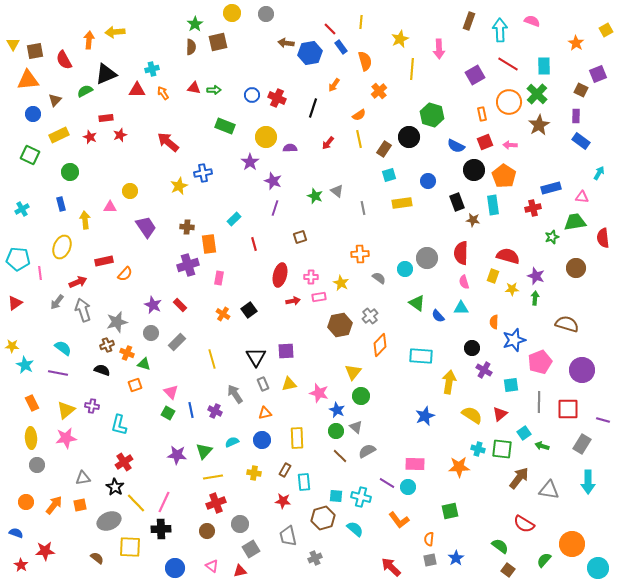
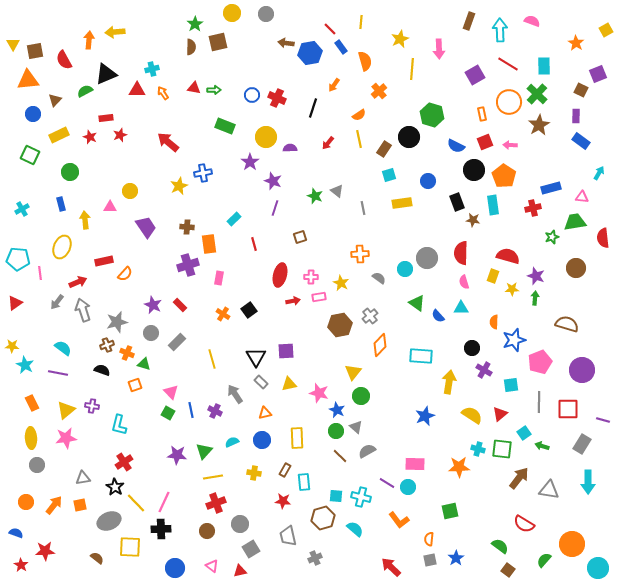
gray rectangle at (263, 384): moved 2 px left, 2 px up; rotated 24 degrees counterclockwise
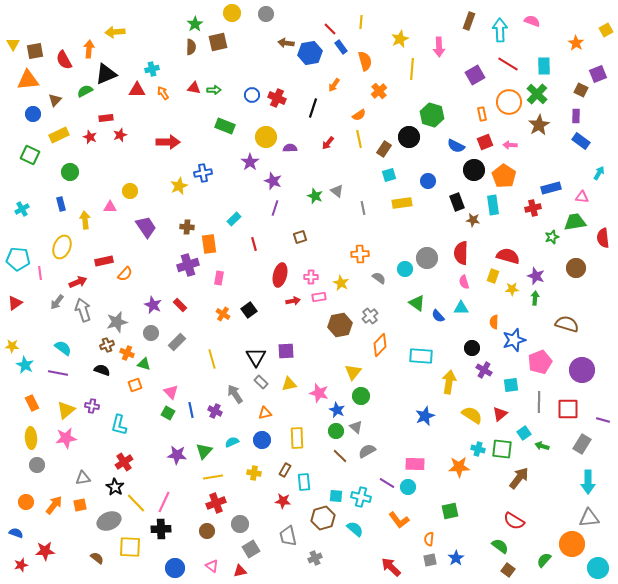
orange arrow at (89, 40): moved 9 px down
pink arrow at (439, 49): moved 2 px up
red arrow at (168, 142): rotated 140 degrees clockwise
gray triangle at (549, 490): moved 40 px right, 28 px down; rotated 15 degrees counterclockwise
red semicircle at (524, 524): moved 10 px left, 3 px up
red star at (21, 565): rotated 24 degrees clockwise
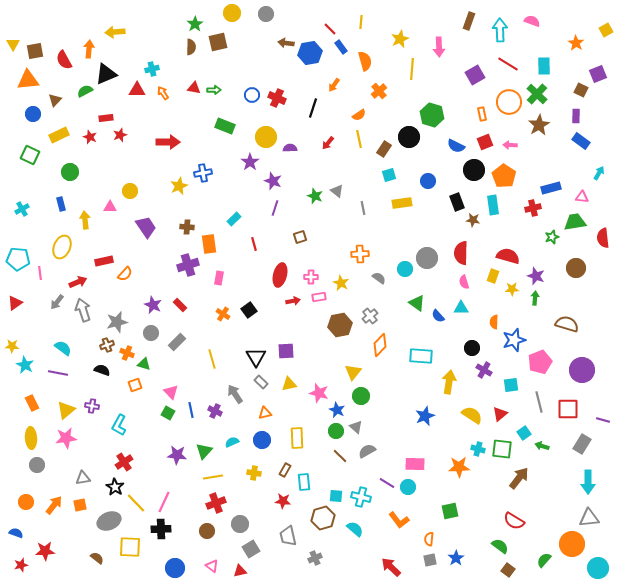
gray line at (539, 402): rotated 15 degrees counterclockwise
cyan L-shape at (119, 425): rotated 15 degrees clockwise
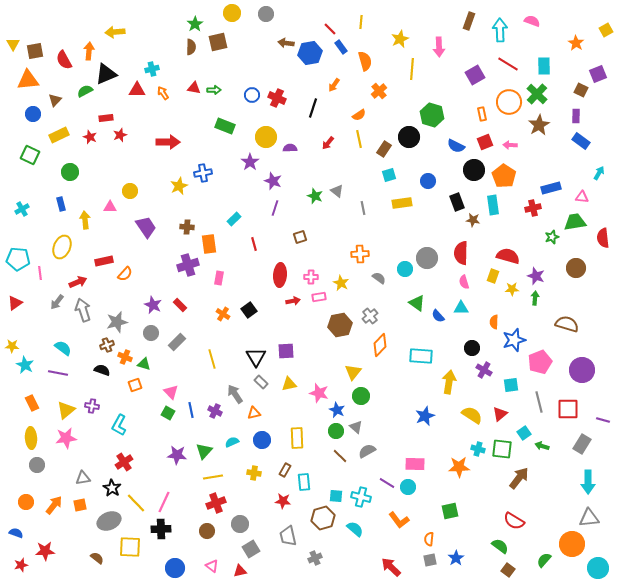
orange arrow at (89, 49): moved 2 px down
red ellipse at (280, 275): rotated 10 degrees counterclockwise
orange cross at (127, 353): moved 2 px left, 4 px down
orange triangle at (265, 413): moved 11 px left
black star at (115, 487): moved 3 px left, 1 px down
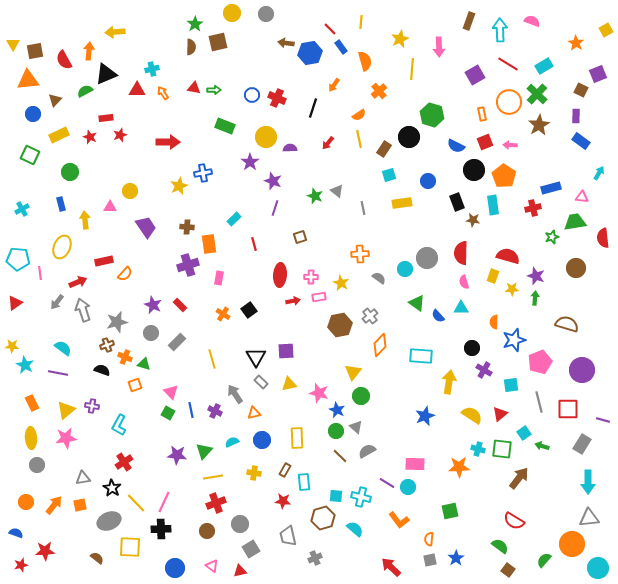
cyan rectangle at (544, 66): rotated 60 degrees clockwise
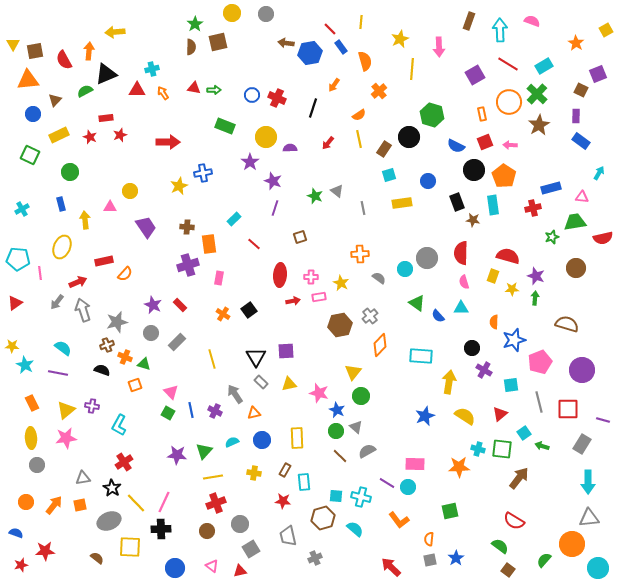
red semicircle at (603, 238): rotated 96 degrees counterclockwise
red line at (254, 244): rotated 32 degrees counterclockwise
yellow semicircle at (472, 415): moved 7 px left, 1 px down
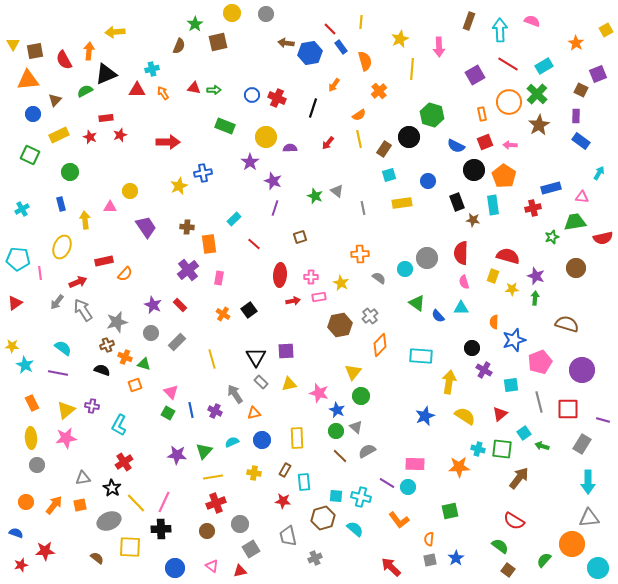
brown semicircle at (191, 47): moved 12 px left, 1 px up; rotated 21 degrees clockwise
purple cross at (188, 265): moved 5 px down; rotated 20 degrees counterclockwise
gray arrow at (83, 310): rotated 15 degrees counterclockwise
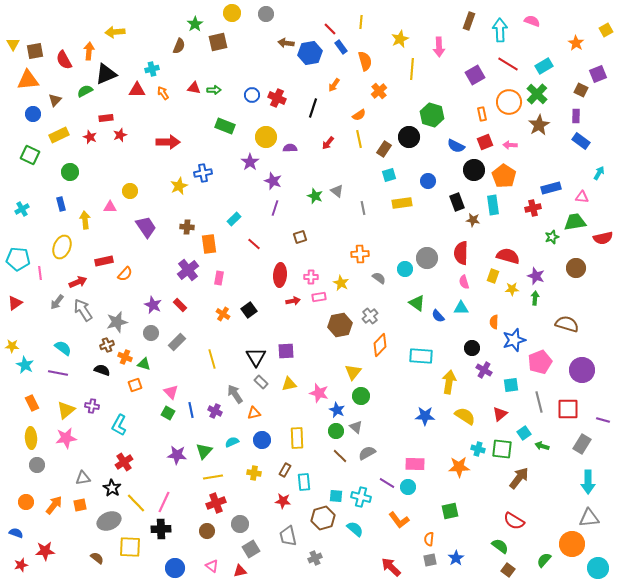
blue star at (425, 416): rotated 24 degrees clockwise
gray semicircle at (367, 451): moved 2 px down
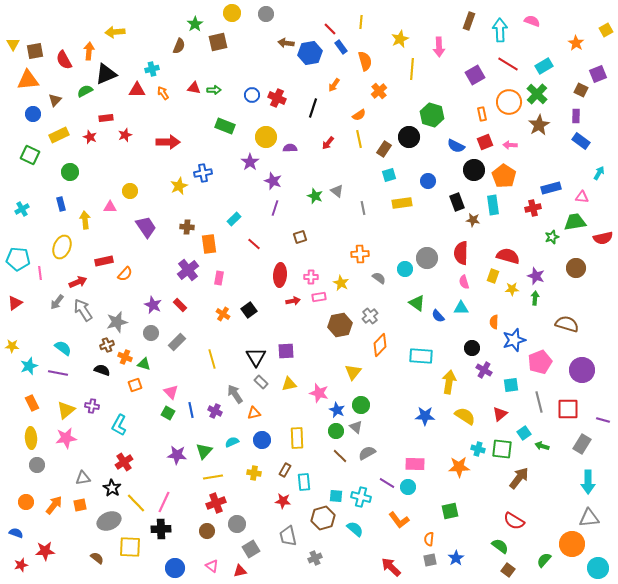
red star at (120, 135): moved 5 px right
cyan star at (25, 365): moved 4 px right, 1 px down; rotated 24 degrees clockwise
green circle at (361, 396): moved 9 px down
gray circle at (240, 524): moved 3 px left
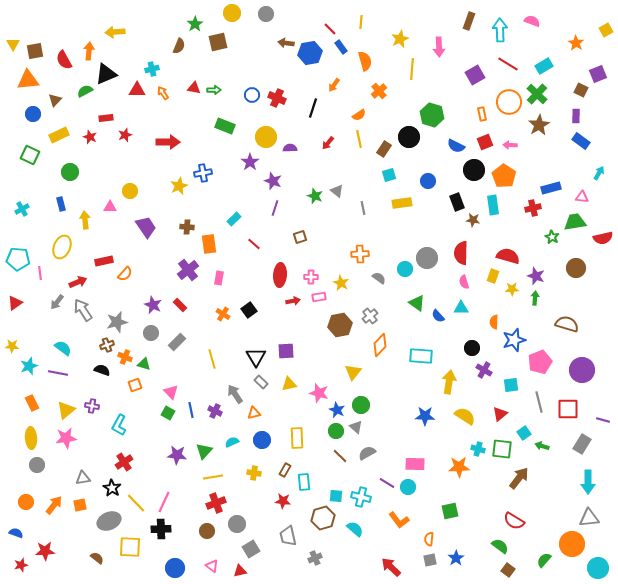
green star at (552, 237): rotated 24 degrees counterclockwise
